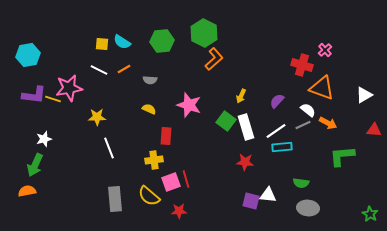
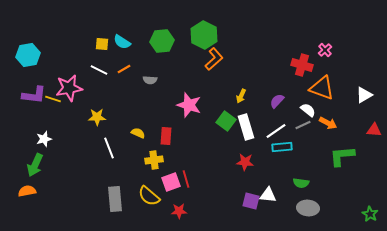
green hexagon at (204, 33): moved 2 px down
yellow semicircle at (149, 109): moved 11 px left, 24 px down
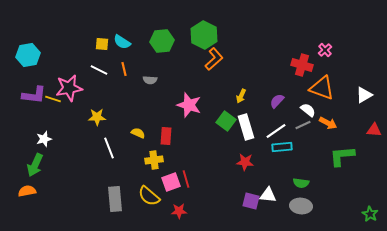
orange line at (124, 69): rotated 72 degrees counterclockwise
gray ellipse at (308, 208): moved 7 px left, 2 px up
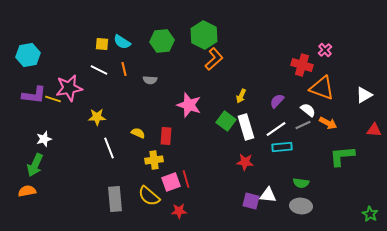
white line at (276, 131): moved 2 px up
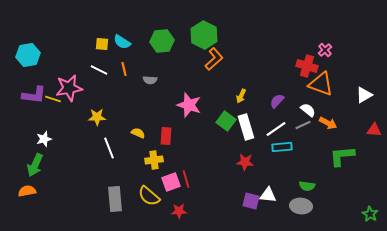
red cross at (302, 65): moved 5 px right, 1 px down
orange triangle at (322, 88): moved 1 px left, 4 px up
green semicircle at (301, 183): moved 6 px right, 3 px down
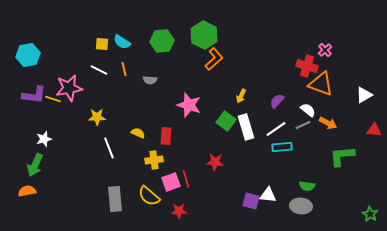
red star at (245, 162): moved 30 px left
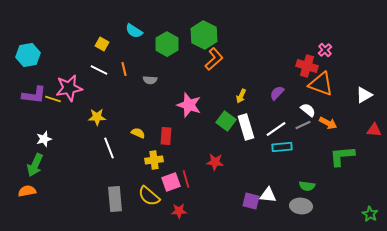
green hexagon at (162, 41): moved 5 px right, 3 px down; rotated 25 degrees counterclockwise
cyan semicircle at (122, 42): moved 12 px right, 11 px up
yellow square at (102, 44): rotated 24 degrees clockwise
purple semicircle at (277, 101): moved 8 px up
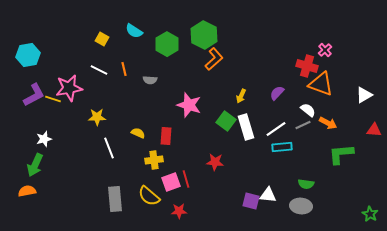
yellow square at (102, 44): moved 5 px up
purple L-shape at (34, 95): rotated 35 degrees counterclockwise
green L-shape at (342, 156): moved 1 px left, 2 px up
green semicircle at (307, 186): moved 1 px left, 2 px up
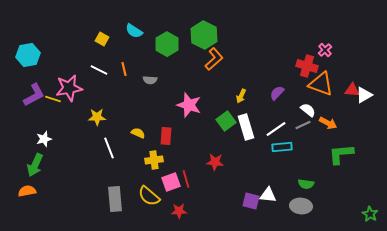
green square at (226, 121): rotated 18 degrees clockwise
red triangle at (374, 130): moved 22 px left, 40 px up
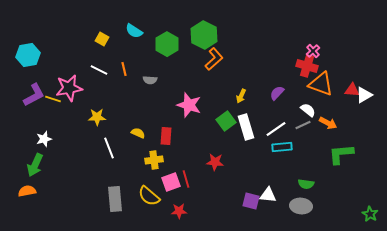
pink cross at (325, 50): moved 12 px left, 1 px down
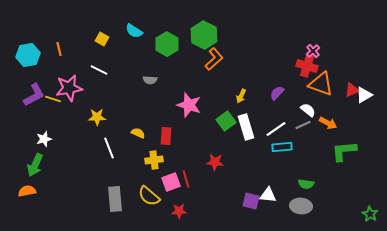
orange line at (124, 69): moved 65 px left, 20 px up
red triangle at (352, 90): rotated 28 degrees counterclockwise
green L-shape at (341, 154): moved 3 px right, 3 px up
